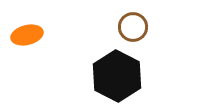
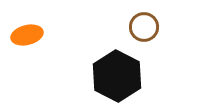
brown circle: moved 11 px right
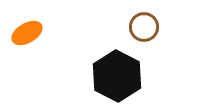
orange ellipse: moved 2 px up; rotated 16 degrees counterclockwise
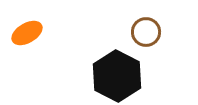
brown circle: moved 2 px right, 5 px down
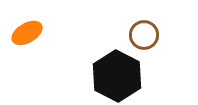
brown circle: moved 2 px left, 3 px down
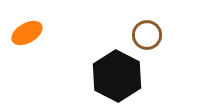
brown circle: moved 3 px right
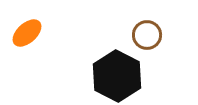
orange ellipse: rotated 12 degrees counterclockwise
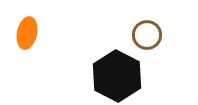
orange ellipse: rotated 36 degrees counterclockwise
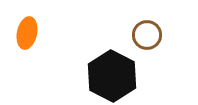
black hexagon: moved 5 px left
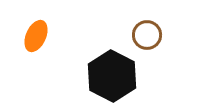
orange ellipse: moved 9 px right, 3 px down; rotated 12 degrees clockwise
